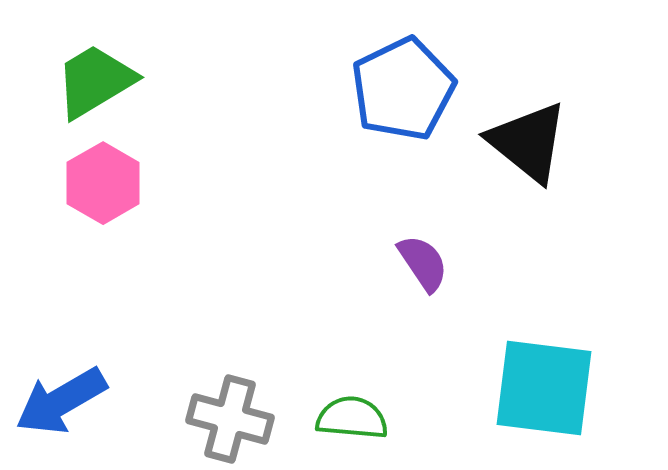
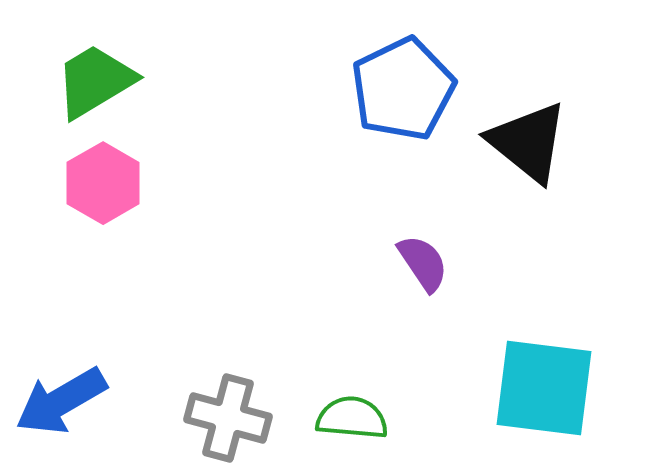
gray cross: moved 2 px left, 1 px up
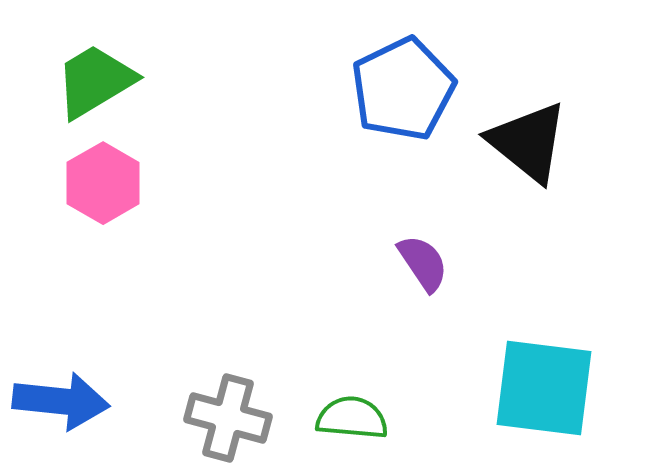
blue arrow: rotated 144 degrees counterclockwise
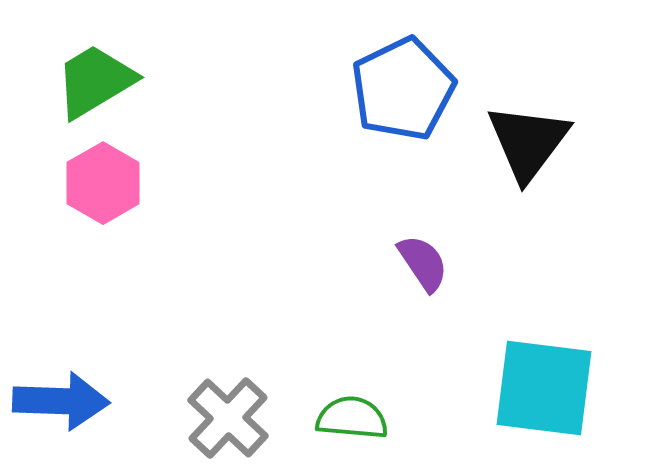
black triangle: rotated 28 degrees clockwise
blue arrow: rotated 4 degrees counterclockwise
gray cross: rotated 28 degrees clockwise
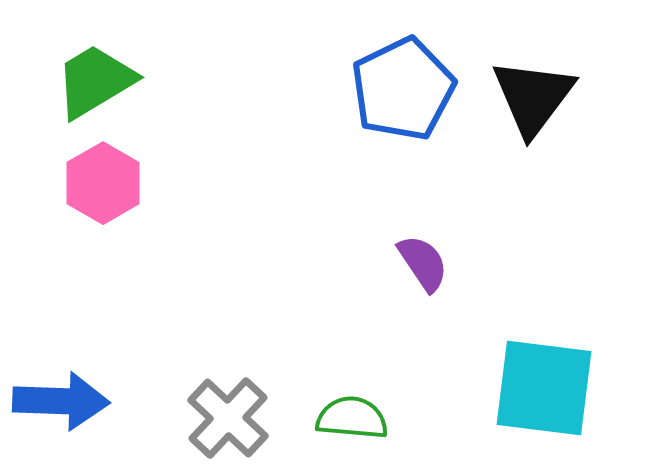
black triangle: moved 5 px right, 45 px up
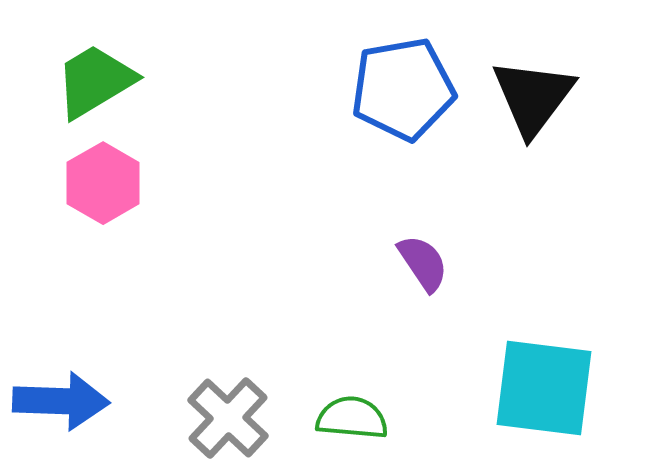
blue pentagon: rotated 16 degrees clockwise
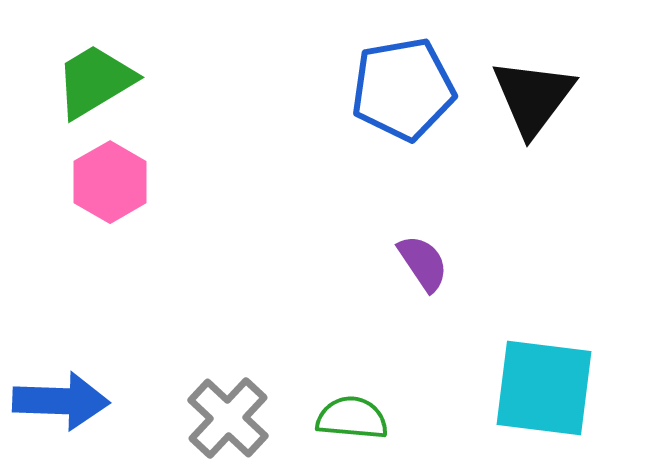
pink hexagon: moved 7 px right, 1 px up
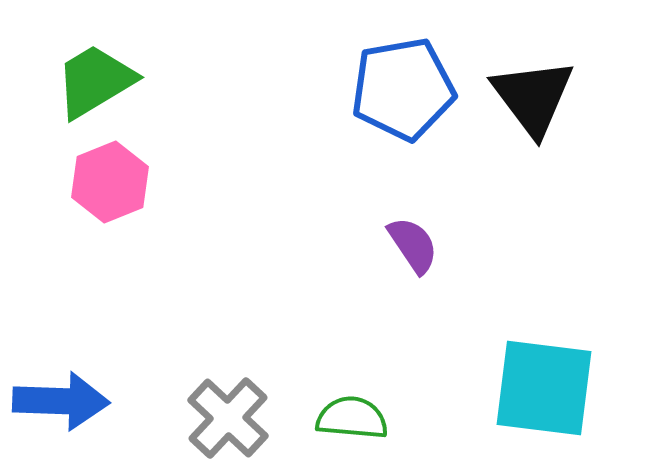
black triangle: rotated 14 degrees counterclockwise
pink hexagon: rotated 8 degrees clockwise
purple semicircle: moved 10 px left, 18 px up
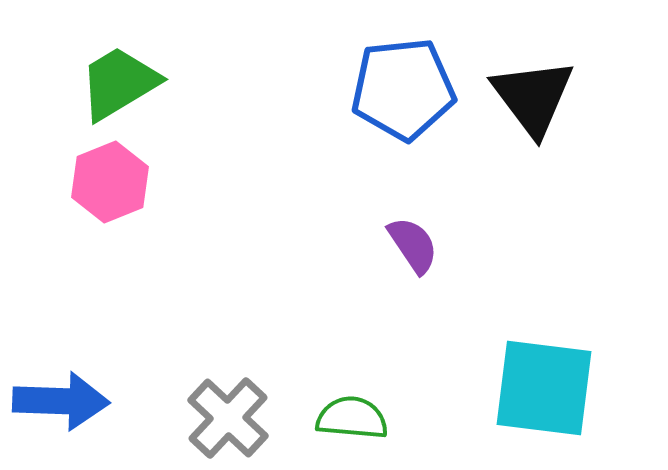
green trapezoid: moved 24 px right, 2 px down
blue pentagon: rotated 4 degrees clockwise
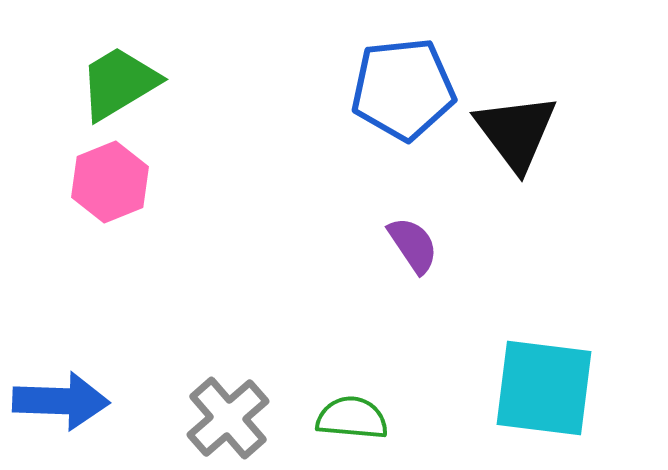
black triangle: moved 17 px left, 35 px down
gray cross: rotated 6 degrees clockwise
